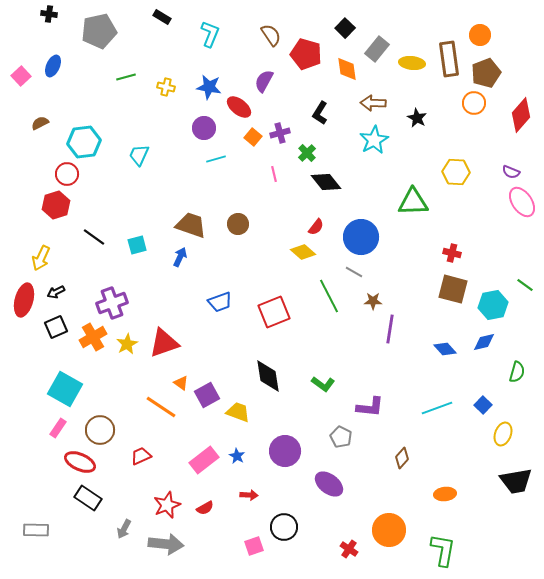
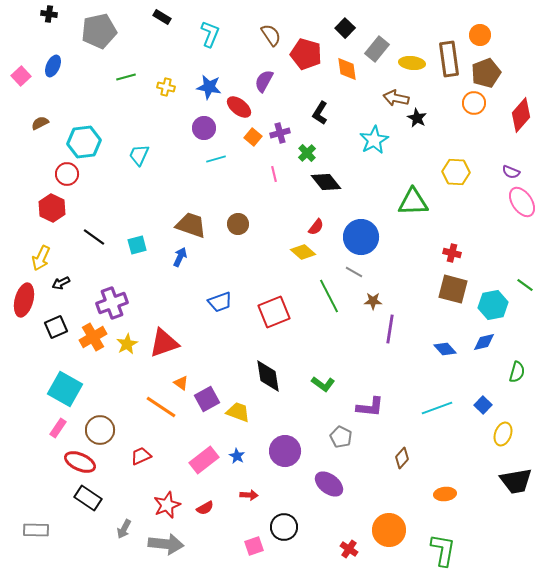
brown arrow at (373, 103): moved 23 px right, 5 px up; rotated 10 degrees clockwise
red hexagon at (56, 205): moved 4 px left, 3 px down; rotated 16 degrees counterclockwise
black arrow at (56, 292): moved 5 px right, 9 px up
purple square at (207, 395): moved 4 px down
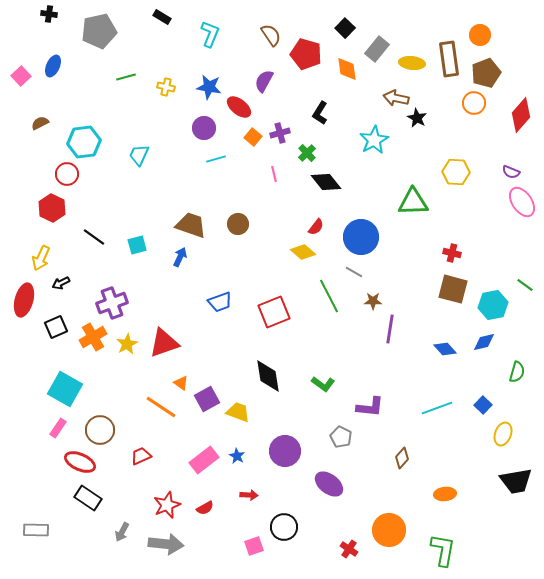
gray arrow at (124, 529): moved 2 px left, 3 px down
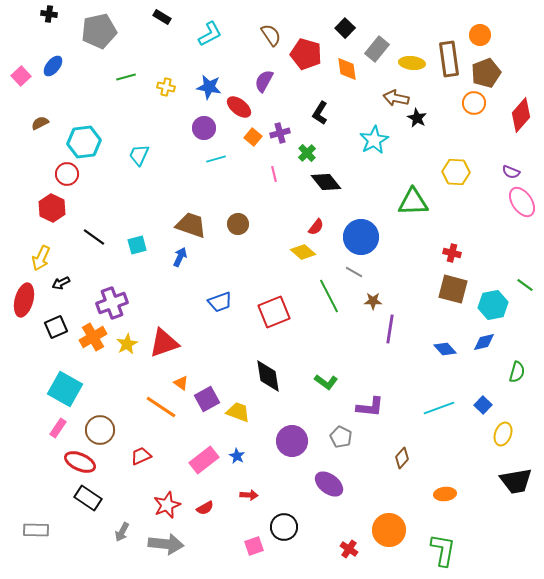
cyan L-shape at (210, 34): rotated 40 degrees clockwise
blue ellipse at (53, 66): rotated 15 degrees clockwise
green L-shape at (323, 384): moved 3 px right, 2 px up
cyan line at (437, 408): moved 2 px right
purple circle at (285, 451): moved 7 px right, 10 px up
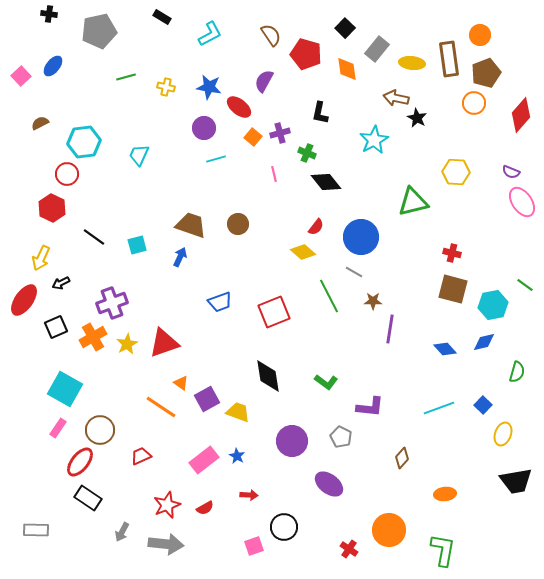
black L-shape at (320, 113): rotated 20 degrees counterclockwise
green cross at (307, 153): rotated 24 degrees counterclockwise
green triangle at (413, 202): rotated 12 degrees counterclockwise
red ellipse at (24, 300): rotated 20 degrees clockwise
red ellipse at (80, 462): rotated 76 degrees counterclockwise
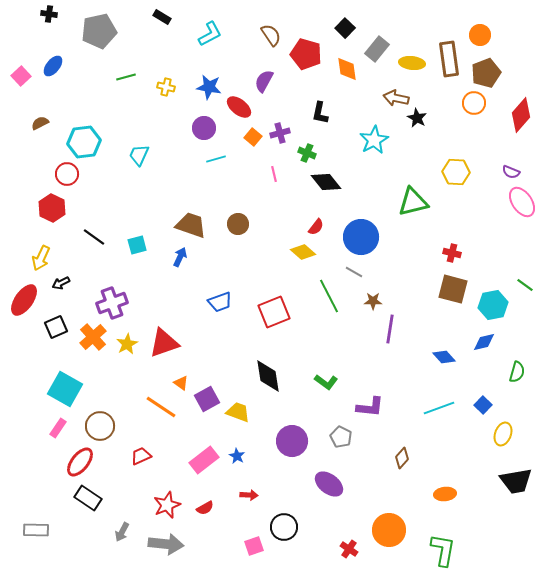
orange cross at (93, 337): rotated 12 degrees counterclockwise
blue diamond at (445, 349): moved 1 px left, 8 px down
brown circle at (100, 430): moved 4 px up
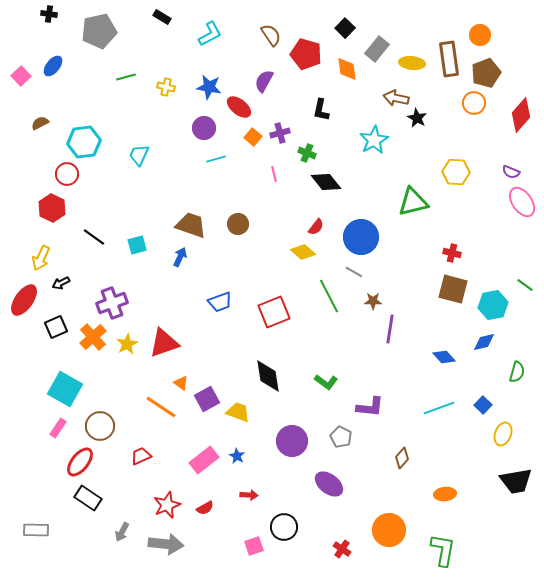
black L-shape at (320, 113): moved 1 px right, 3 px up
red cross at (349, 549): moved 7 px left
